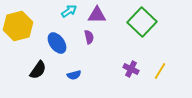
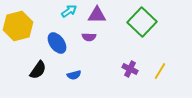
purple semicircle: rotated 104 degrees clockwise
purple cross: moved 1 px left
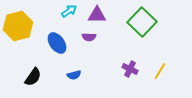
black semicircle: moved 5 px left, 7 px down
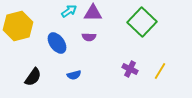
purple triangle: moved 4 px left, 2 px up
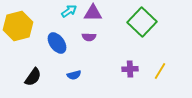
purple cross: rotated 28 degrees counterclockwise
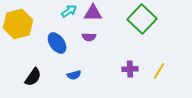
green square: moved 3 px up
yellow hexagon: moved 2 px up
yellow line: moved 1 px left
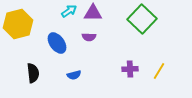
black semicircle: moved 4 px up; rotated 42 degrees counterclockwise
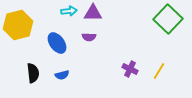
cyan arrow: rotated 28 degrees clockwise
green square: moved 26 px right
yellow hexagon: moved 1 px down
purple cross: rotated 28 degrees clockwise
blue semicircle: moved 12 px left
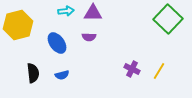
cyan arrow: moved 3 px left
purple cross: moved 2 px right
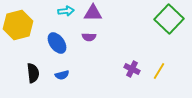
green square: moved 1 px right
